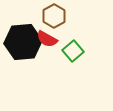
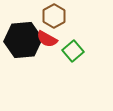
black hexagon: moved 2 px up
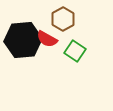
brown hexagon: moved 9 px right, 3 px down
green square: moved 2 px right; rotated 15 degrees counterclockwise
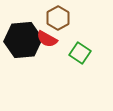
brown hexagon: moved 5 px left, 1 px up
green square: moved 5 px right, 2 px down
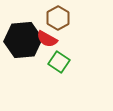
green square: moved 21 px left, 9 px down
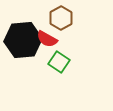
brown hexagon: moved 3 px right
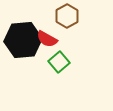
brown hexagon: moved 6 px right, 2 px up
green square: rotated 15 degrees clockwise
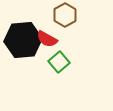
brown hexagon: moved 2 px left, 1 px up
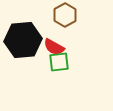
red semicircle: moved 7 px right, 8 px down
green square: rotated 35 degrees clockwise
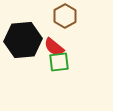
brown hexagon: moved 1 px down
red semicircle: rotated 10 degrees clockwise
